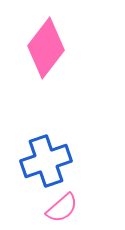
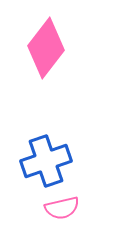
pink semicircle: rotated 28 degrees clockwise
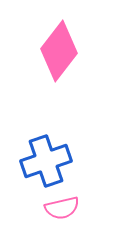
pink diamond: moved 13 px right, 3 px down
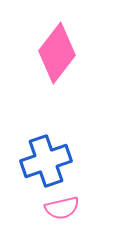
pink diamond: moved 2 px left, 2 px down
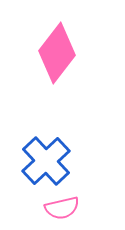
blue cross: rotated 24 degrees counterclockwise
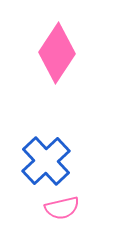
pink diamond: rotated 4 degrees counterclockwise
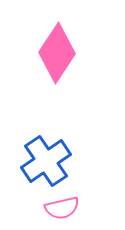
blue cross: rotated 9 degrees clockwise
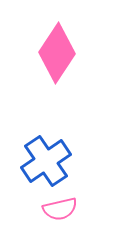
pink semicircle: moved 2 px left, 1 px down
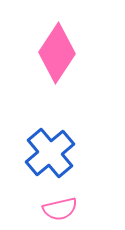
blue cross: moved 4 px right, 8 px up; rotated 6 degrees counterclockwise
